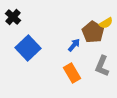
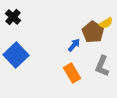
blue square: moved 12 px left, 7 px down
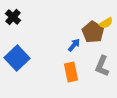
blue square: moved 1 px right, 3 px down
orange rectangle: moved 1 px left, 1 px up; rotated 18 degrees clockwise
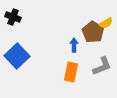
black cross: rotated 21 degrees counterclockwise
blue arrow: rotated 40 degrees counterclockwise
blue square: moved 2 px up
gray L-shape: rotated 135 degrees counterclockwise
orange rectangle: rotated 24 degrees clockwise
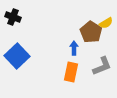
brown pentagon: moved 2 px left
blue arrow: moved 3 px down
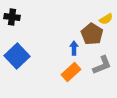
black cross: moved 1 px left; rotated 14 degrees counterclockwise
yellow semicircle: moved 4 px up
brown pentagon: moved 1 px right, 2 px down
gray L-shape: moved 1 px up
orange rectangle: rotated 36 degrees clockwise
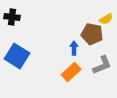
brown pentagon: rotated 20 degrees counterclockwise
blue square: rotated 15 degrees counterclockwise
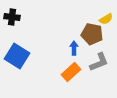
gray L-shape: moved 3 px left, 3 px up
